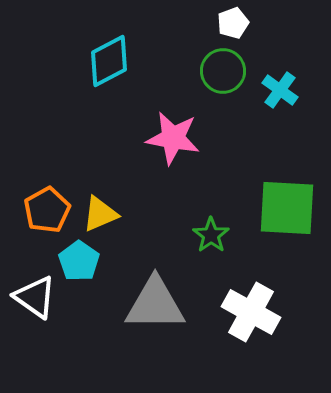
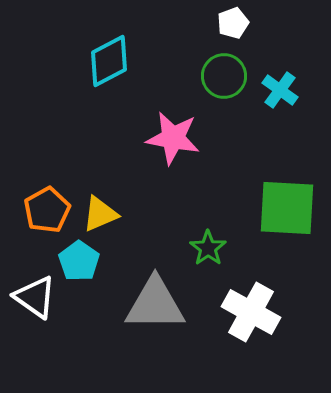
green circle: moved 1 px right, 5 px down
green star: moved 3 px left, 13 px down
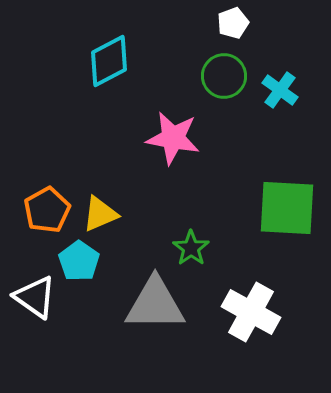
green star: moved 17 px left
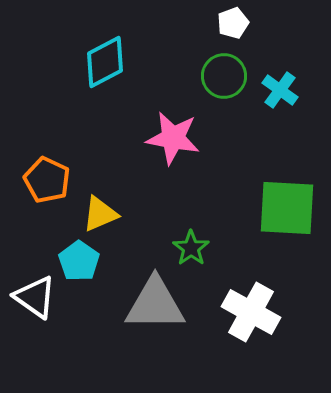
cyan diamond: moved 4 px left, 1 px down
orange pentagon: moved 30 px up; rotated 18 degrees counterclockwise
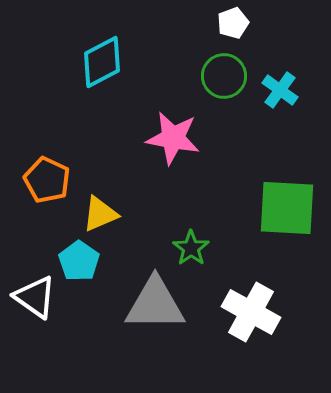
cyan diamond: moved 3 px left
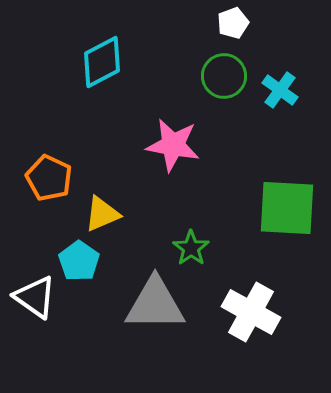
pink star: moved 7 px down
orange pentagon: moved 2 px right, 2 px up
yellow triangle: moved 2 px right
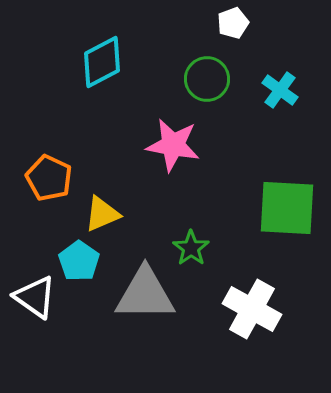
green circle: moved 17 px left, 3 px down
gray triangle: moved 10 px left, 10 px up
white cross: moved 1 px right, 3 px up
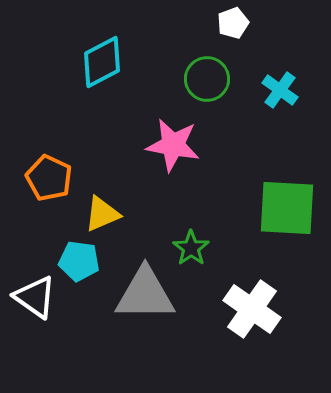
cyan pentagon: rotated 27 degrees counterclockwise
white cross: rotated 6 degrees clockwise
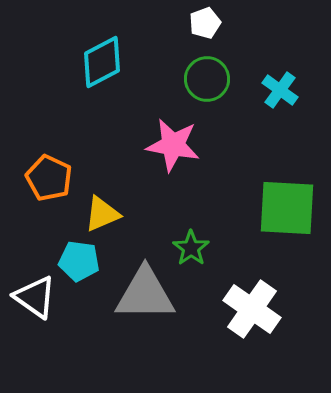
white pentagon: moved 28 px left
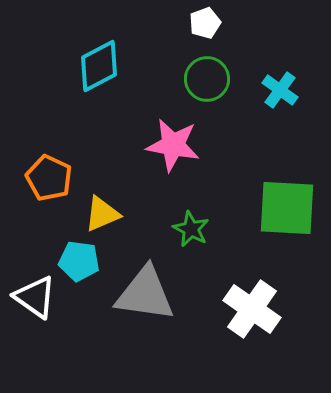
cyan diamond: moved 3 px left, 4 px down
green star: moved 19 px up; rotated 9 degrees counterclockwise
gray triangle: rotated 8 degrees clockwise
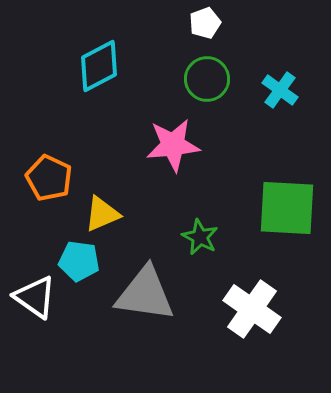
pink star: rotated 16 degrees counterclockwise
green star: moved 9 px right, 8 px down
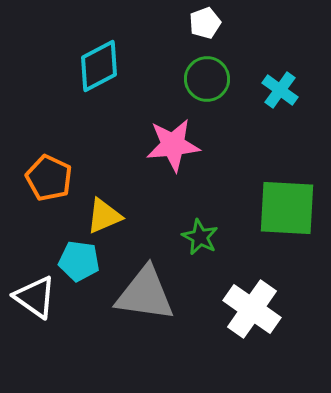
yellow triangle: moved 2 px right, 2 px down
